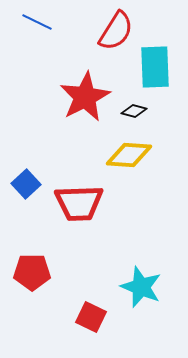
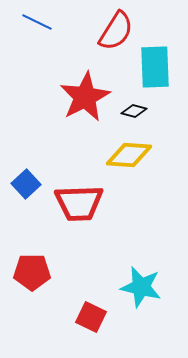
cyan star: rotated 9 degrees counterclockwise
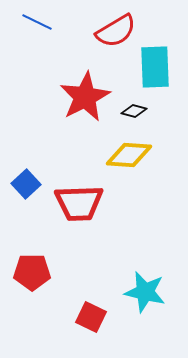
red semicircle: rotated 27 degrees clockwise
cyan star: moved 4 px right, 5 px down
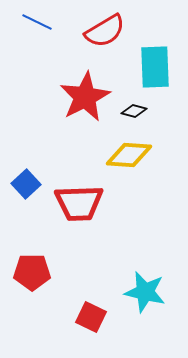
red semicircle: moved 11 px left
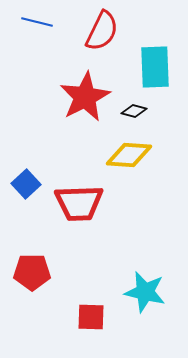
blue line: rotated 12 degrees counterclockwise
red semicircle: moved 3 px left; rotated 33 degrees counterclockwise
red square: rotated 24 degrees counterclockwise
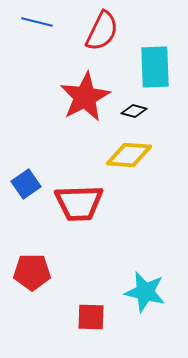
blue square: rotated 8 degrees clockwise
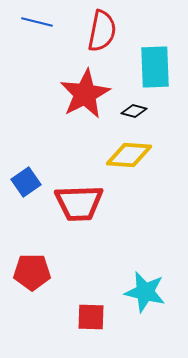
red semicircle: rotated 15 degrees counterclockwise
red star: moved 3 px up
blue square: moved 2 px up
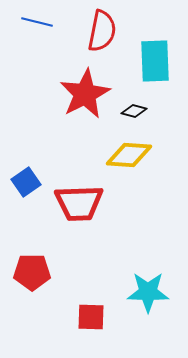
cyan rectangle: moved 6 px up
cyan star: moved 3 px right; rotated 12 degrees counterclockwise
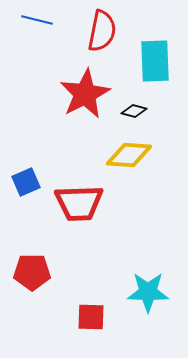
blue line: moved 2 px up
blue square: rotated 12 degrees clockwise
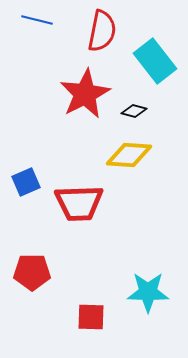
cyan rectangle: rotated 36 degrees counterclockwise
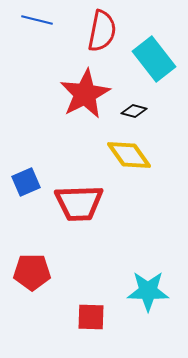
cyan rectangle: moved 1 px left, 2 px up
yellow diamond: rotated 51 degrees clockwise
cyan star: moved 1 px up
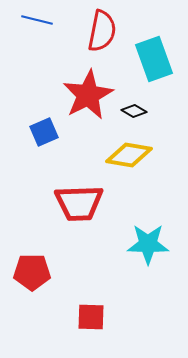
cyan rectangle: rotated 18 degrees clockwise
red star: moved 3 px right, 1 px down
black diamond: rotated 15 degrees clockwise
yellow diamond: rotated 45 degrees counterclockwise
blue square: moved 18 px right, 50 px up
cyan star: moved 47 px up
